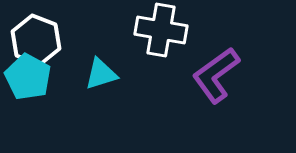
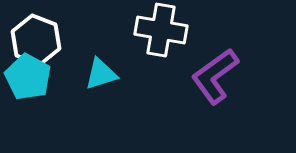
purple L-shape: moved 1 px left, 1 px down
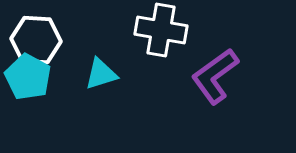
white hexagon: rotated 18 degrees counterclockwise
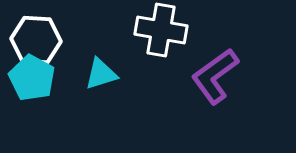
cyan pentagon: moved 4 px right, 1 px down
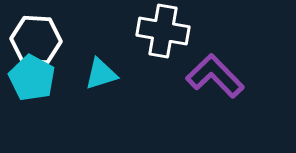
white cross: moved 2 px right, 1 px down
purple L-shape: rotated 82 degrees clockwise
